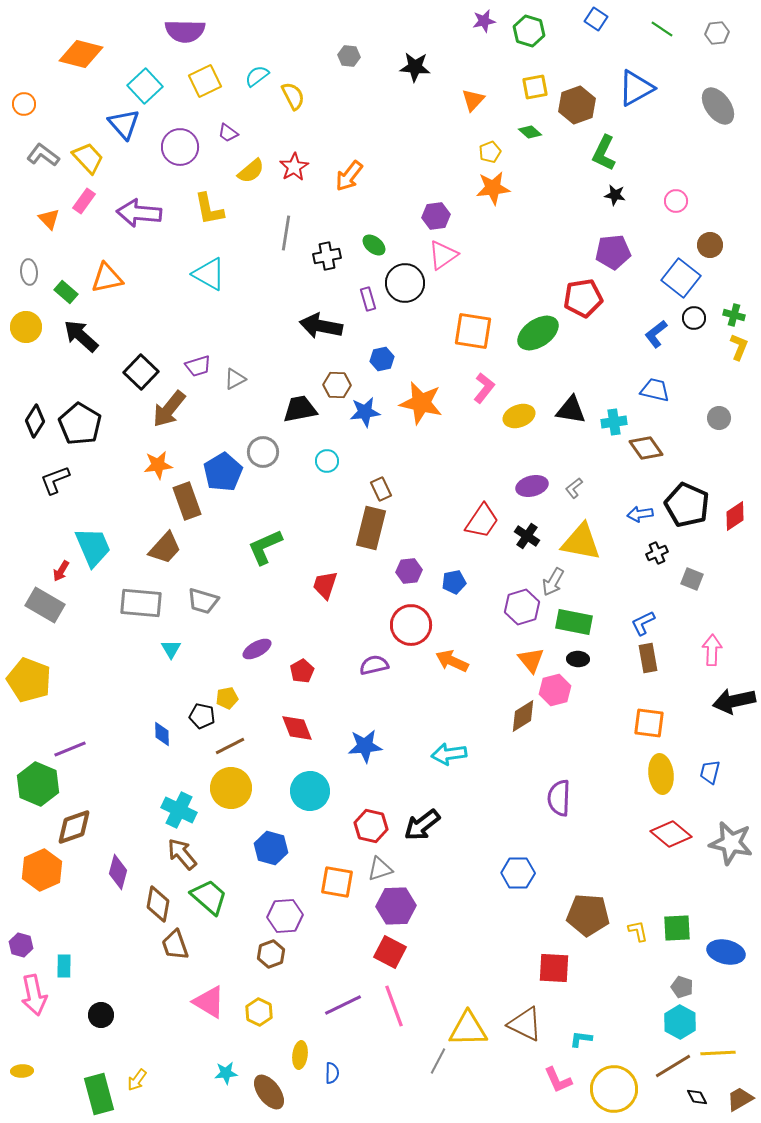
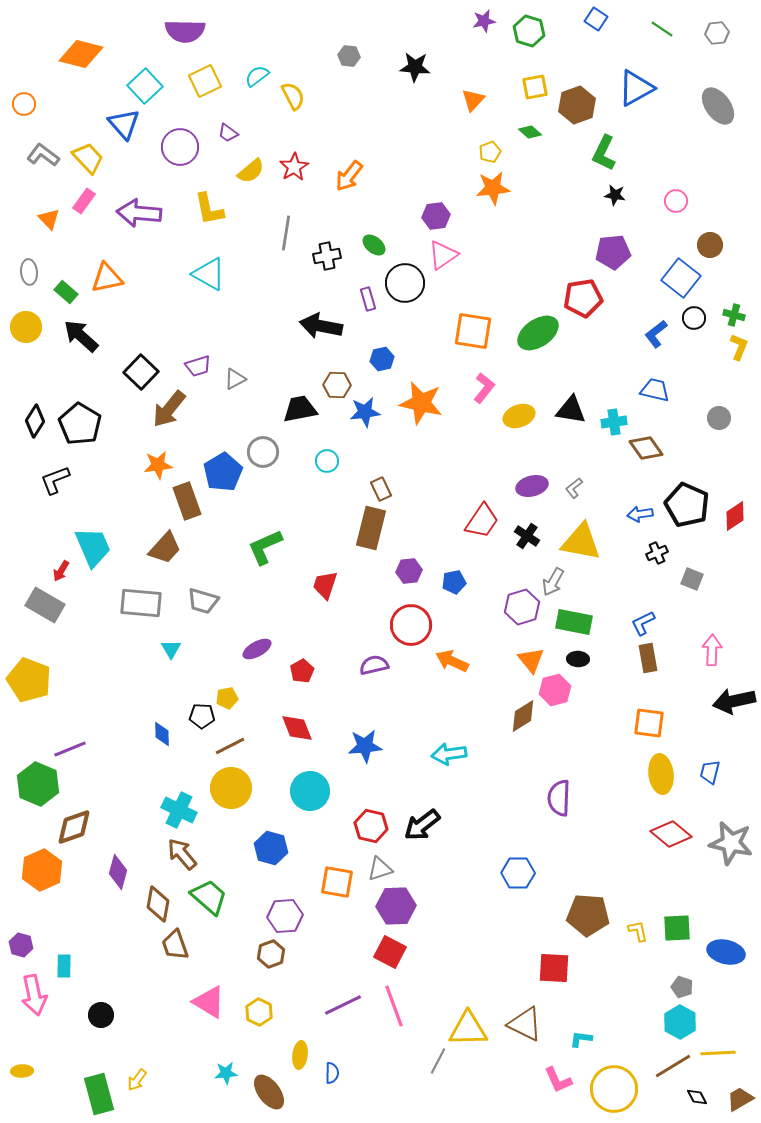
black pentagon at (202, 716): rotated 10 degrees counterclockwise
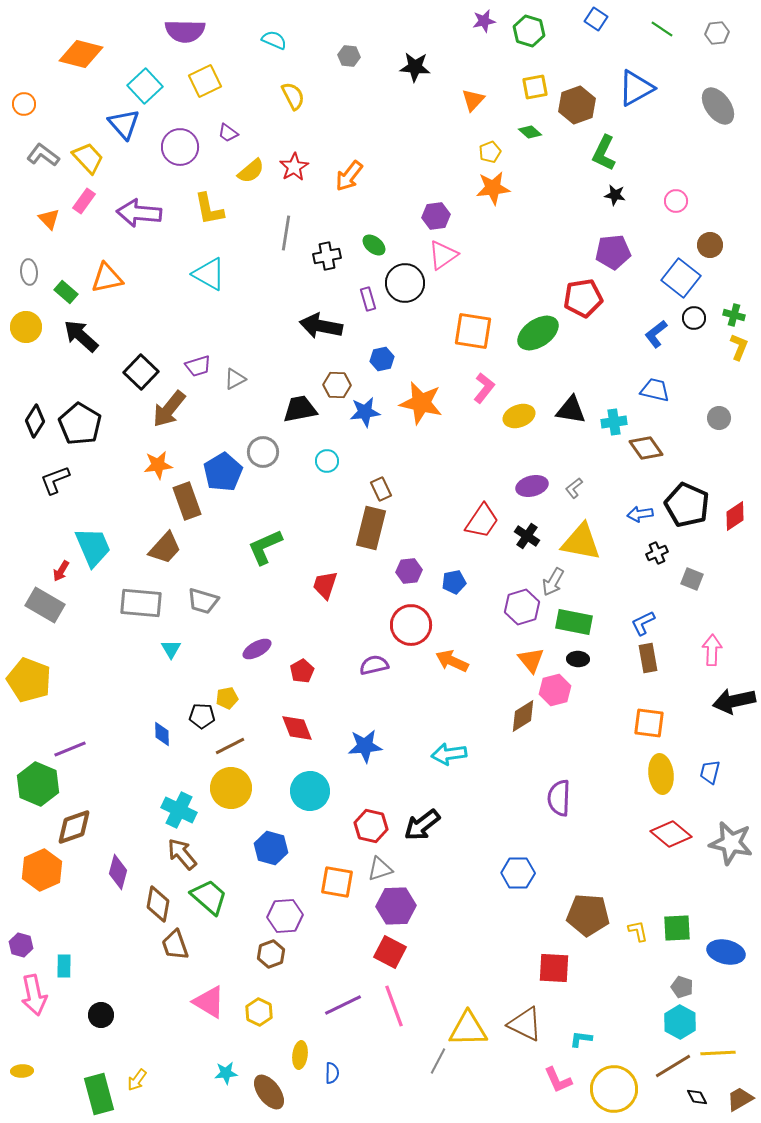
cyan semicircle at (257, 76): moved 17 px right, 36 px up; rotated 60 degrees clockwise
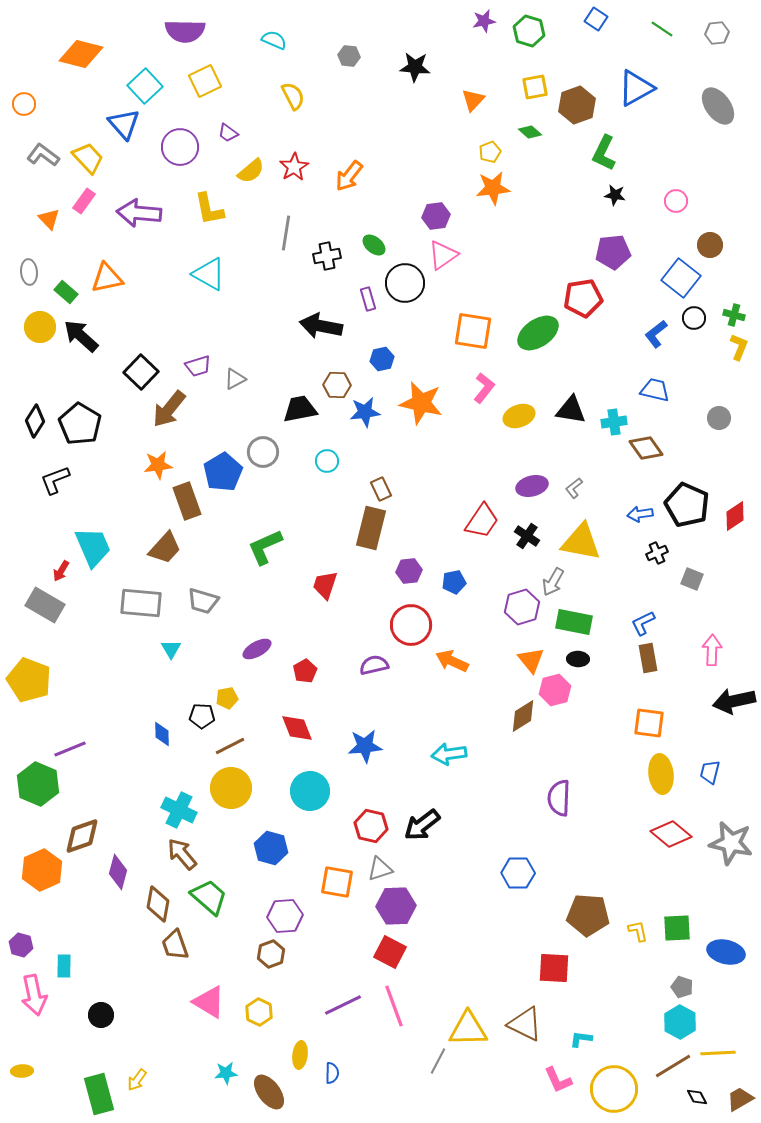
yellow circle at (26, 327): moved 14 px right
red pentagon at (302, 671): moved 3 px right
brown diamond at (74, 827): moved 8 px right, 9 px down
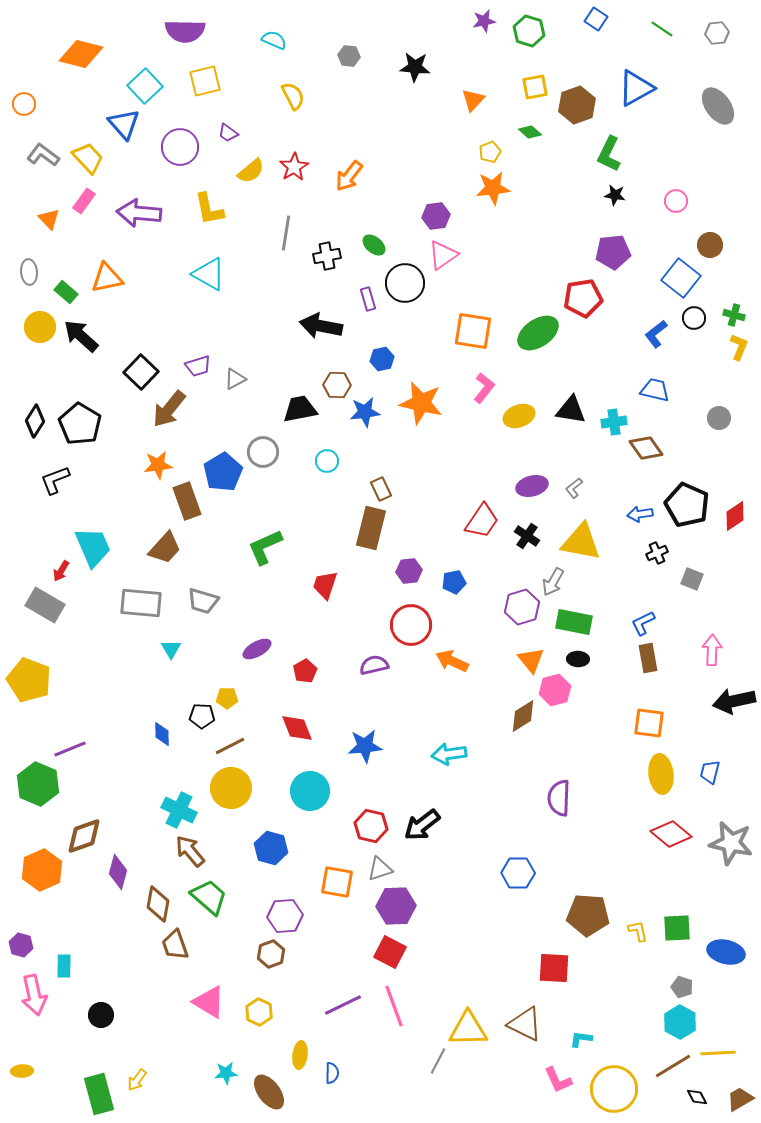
yellow square at (205, 81): rotated 12 degrees clockwise
green L-shape at (604, 153): moved 5 px right, 1 px down
yellow pentagon at (227, 698): rotated 10 degrees clockwise
brown diamond at (82, 836): moved 2 px right
brown arrow at (182, 854): moved 8 px right, 3 px up
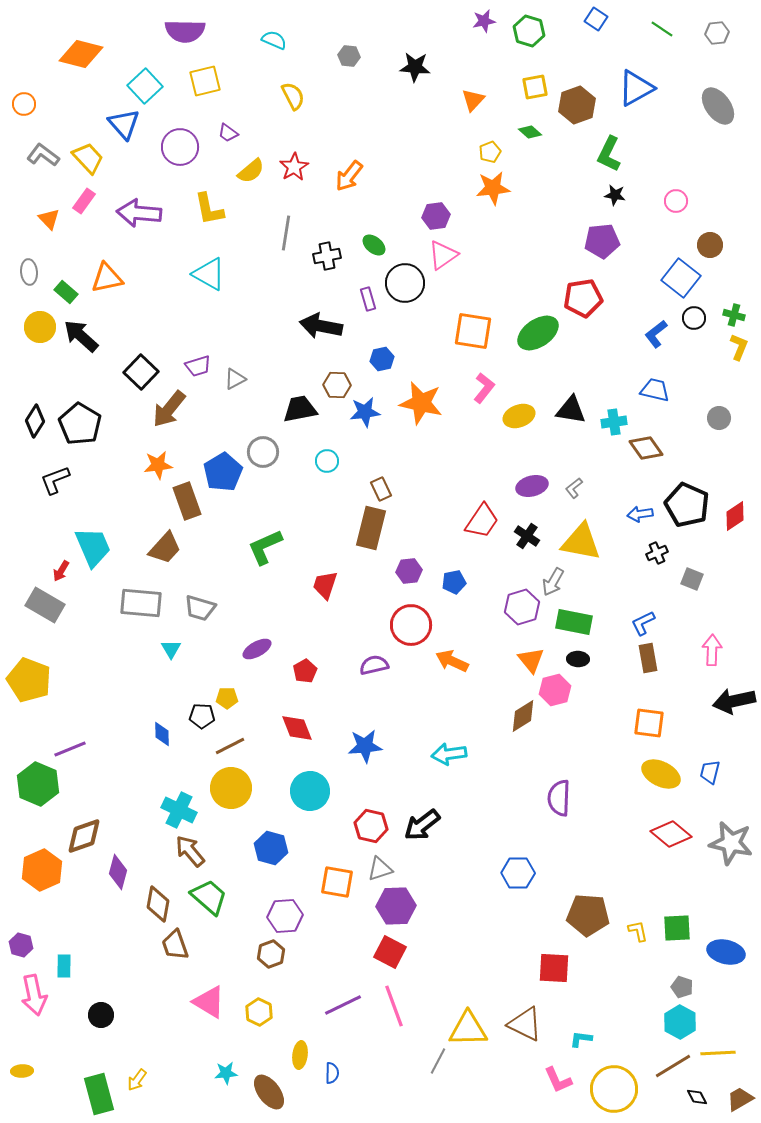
purple pentagon at (613, 252): moved 11 px left, 11 px up
gray trapezoid at (203, 601): moved 3 px left, 7 px down
yellow ellipse at (661, 774): rotated 57 degrees counterclockwise
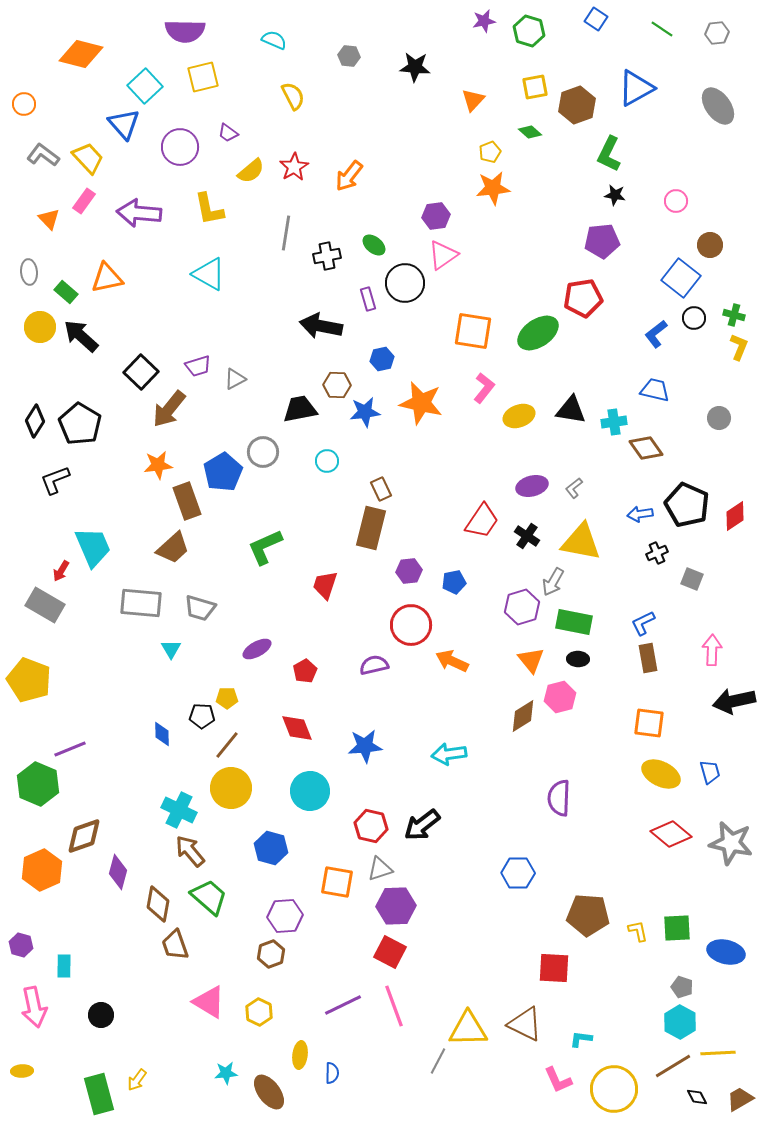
yellow square at (205, 81): moved 2 px left, 4 px up
brown trapezoid at (165, 548): moved 8 px right; rotated 6 degrees clockwise
pink hexagon at (555, 690): moved 5 px right, 7 px down
brown line at (230, 746): moved 3 px left, 1 px up; rotated 24 degrees counterclockwise
blue trapezoid at (710, 772): rotated 150 degrees clockwise
pink arrow at (34, 995): moved 12 px down
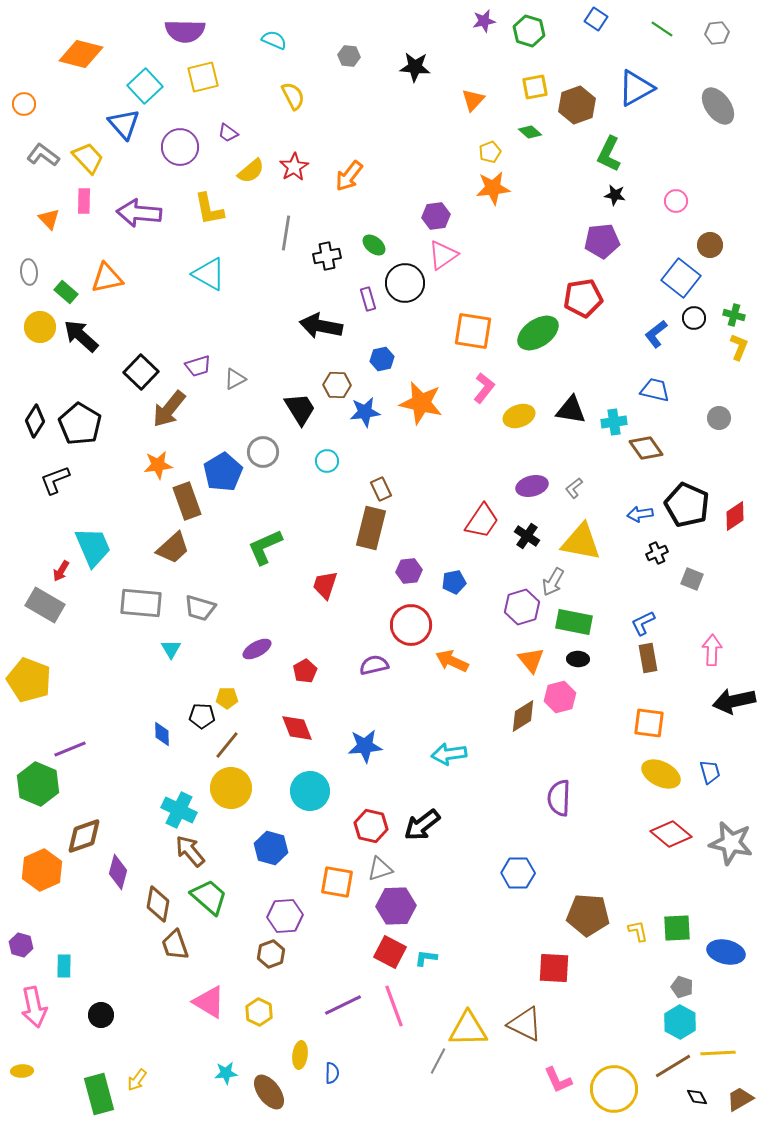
pink rectangle at (84, 201): rotated 35 degrees counterclockwise
black trapezoid at (300, 409): rotated 69 degrees clockwise
cyan L-shape at (581, 1039): moved 155 px left, 81 px up
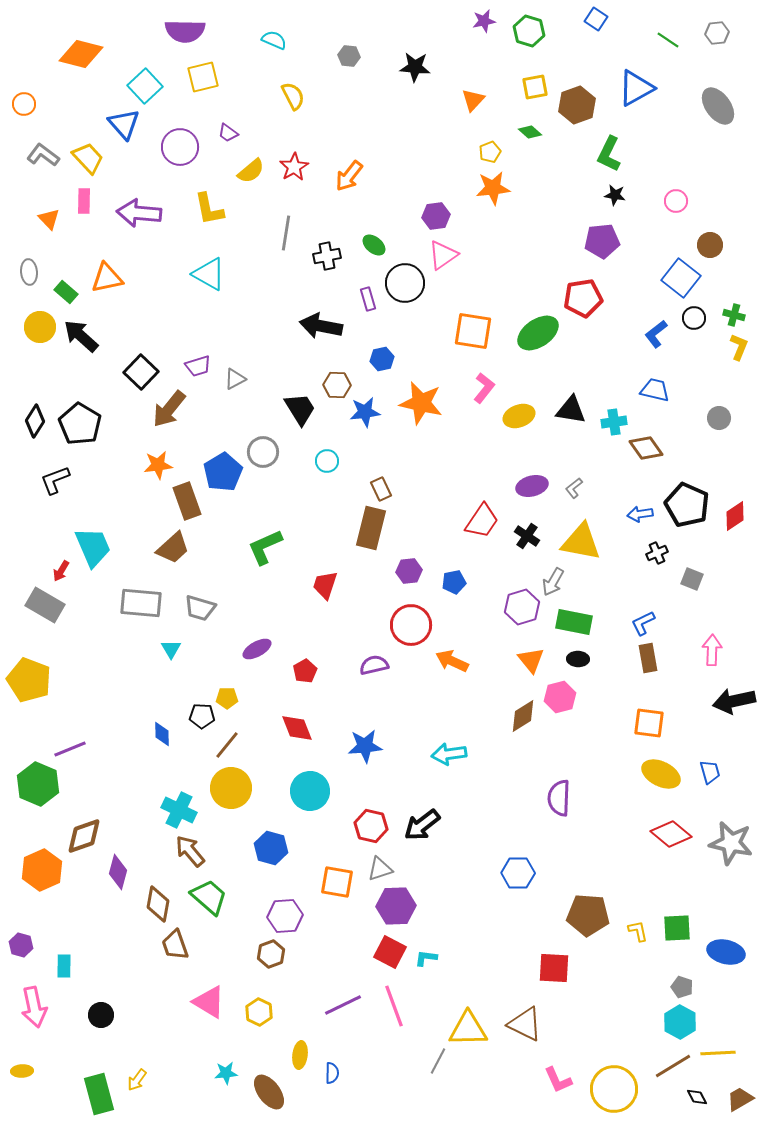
green line at (662, 29): moved 6 px right, 11 px down
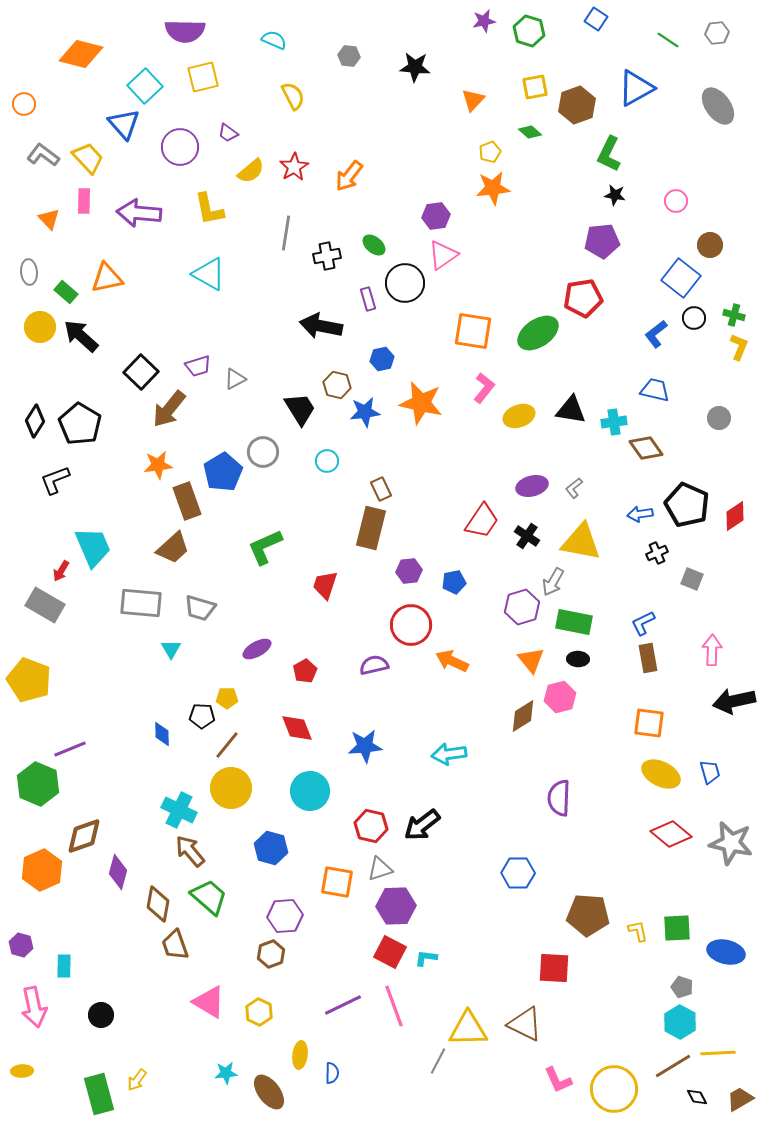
brown hexagon at (337, 385): rotated 12 degrees clockwise
